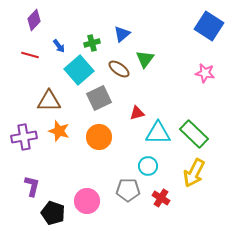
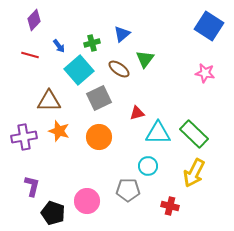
red cross: moved 9 px right, 8 px down; rotated 18 degrees counterclockwise
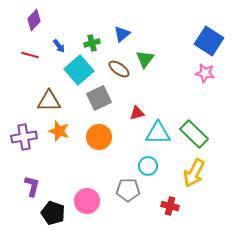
blue square: moved 15 px down
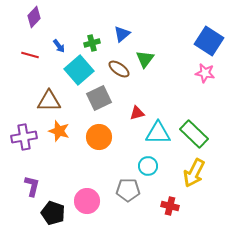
purple diamond: moved 3 px up
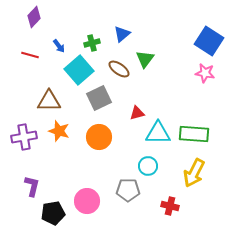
green rectangle: rotated 40 degrees counterclockwise
black pentagon: rotated 30 degrees counterclockwise
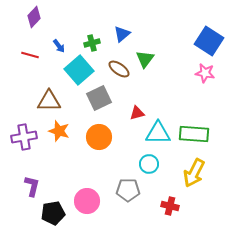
cyan circle: moved 1 px right, 2 px up
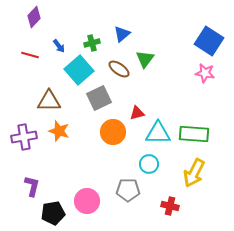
orange circle: moved 14 px right, 5 px up
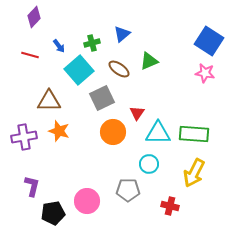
green triangle: moved 4 px right, 2 px down; rotated 30 degrees clockwise
gray square: moved 3 px right
red triangle: rotated 42 degrees counterclockwise
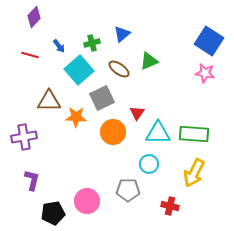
orange star: moved 17 px right, 14 px up; rotated 15 degrees counterclockwise
purple L-shape: moved 6 px up
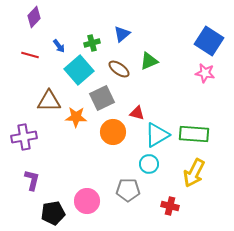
red triangle: rotated 49 degrees counterclockwise
cyan triangle: moved 1 px left, 2 px down; rotated 32 degrees counterclockwise
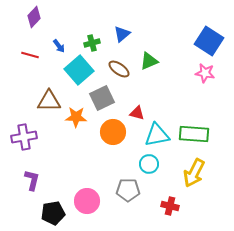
cyan triangle: rotated 20 degrees clockwise
